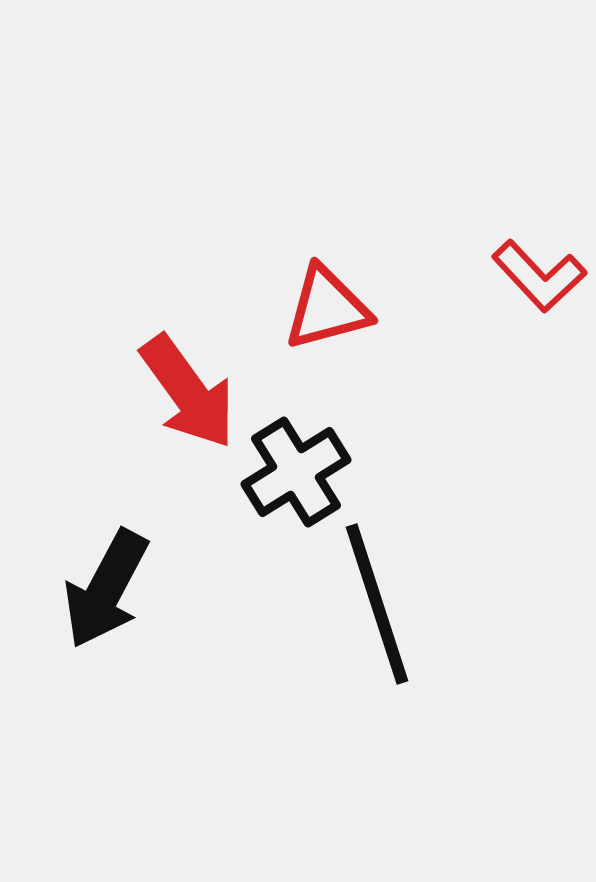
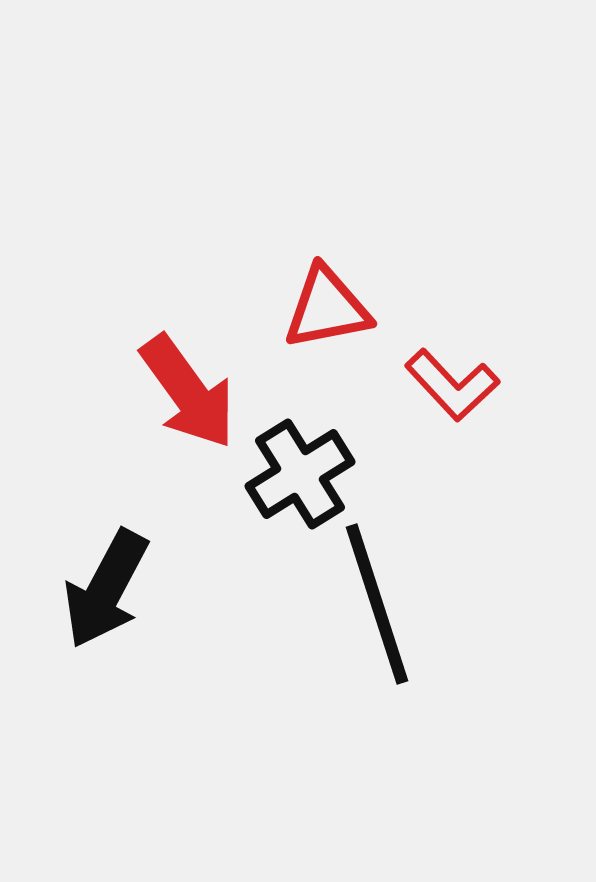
red L-shape: moved 87 px left, 109 px down
red triangle: rotated 4 degrees clockwise
black cross: moved 4 px right, 2 px down
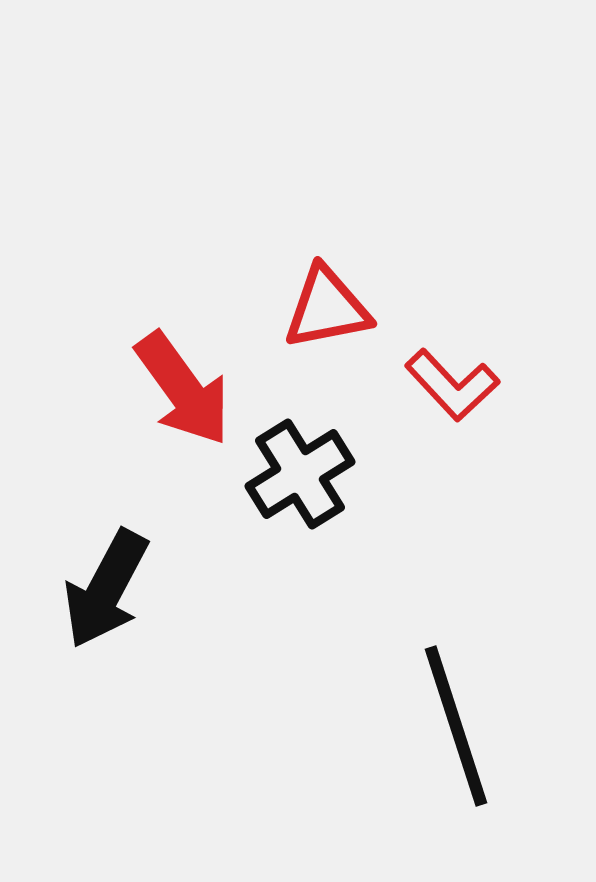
red arrow: moved 5 px left, 3 px up
black line: moved 79 px right, 122 px down
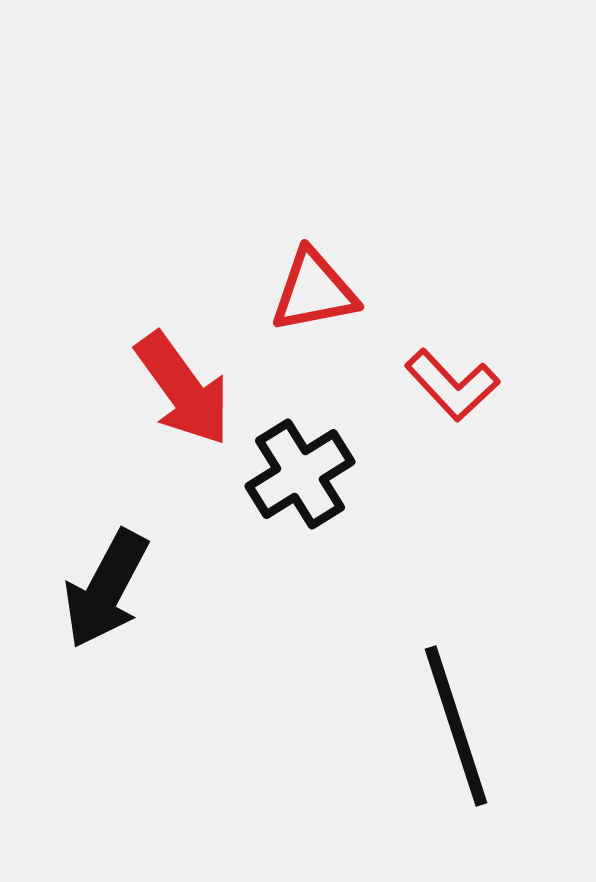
red triangle: moved 13 px left, 17 px up
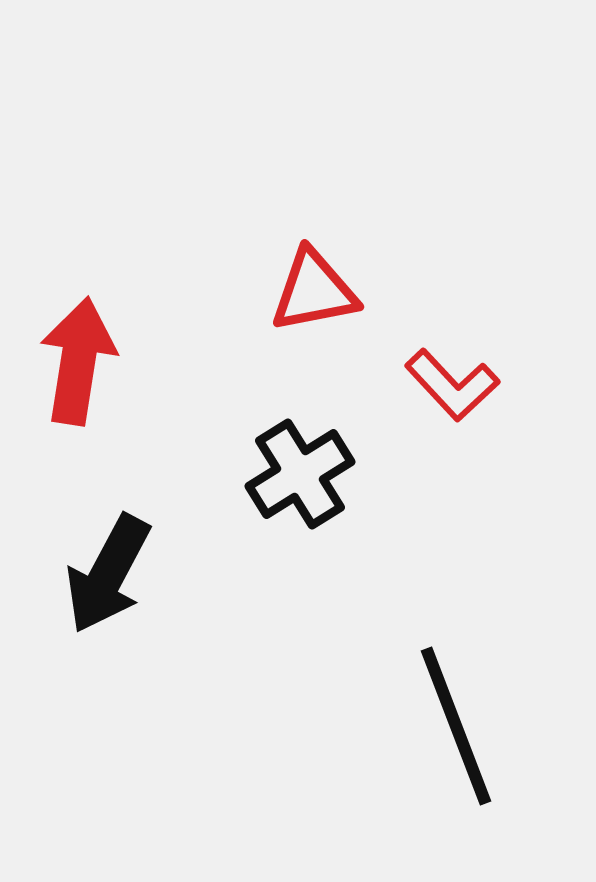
red arrow: moved 105 px left, 28 px up; rotated 135 degrees counterclockwise
black arrow: moved 2 px right, 15 px up
black line: rotated 3 degrees counterclockwise
